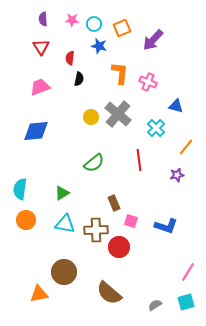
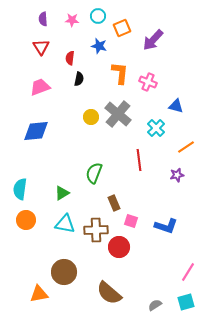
cyan circle: moved 4 px right, 8 px up
orange line: rotated 18 degrees clockwise
green semicircle: moved 10 px down; rotated 150 degrees clockwise
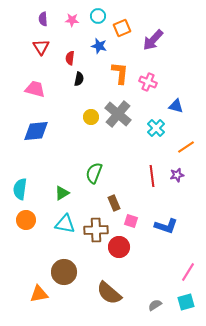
pink trapezoid: moved 5 px left, 2 px down; rotated 35 degrees clockwise
red line: moved 13 px right, 16 px down
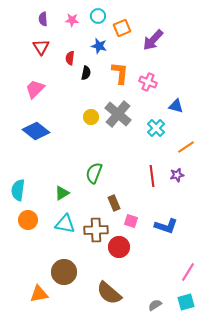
black semicircle: moved 7 px right, 6 px up
pink trapezoid: rotated 60 degrees counterclockwise
blue diamond: rotated 44 degrees clockwise
cyan semicircle: moved 2 px left, 1 px down
orange circle: moved 2 px right
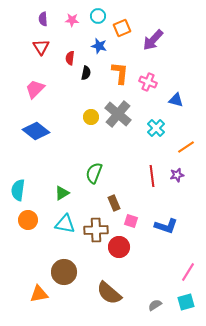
blue triangle: moved 6 px up
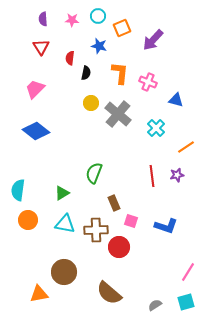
yellow circle: moved 14 px up
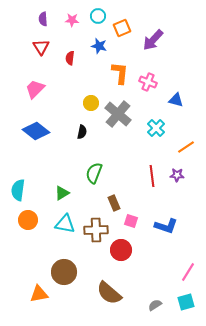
black semicircle: moved 4 px left, 59 px down
purple star: rotated 16 degrees clockwise
red circle: moved 2 px right, 3 px down
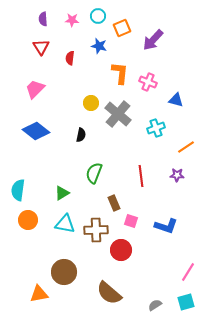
cyan cross: rotated 24 degrees clockwise
black semicircle: moved 1 px left, 3 px down
red line: moved 11 px left
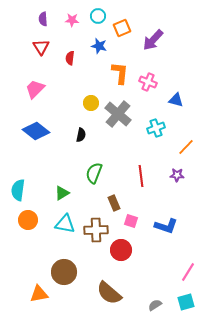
orange line: rotated 12 degrees counterclockwise
